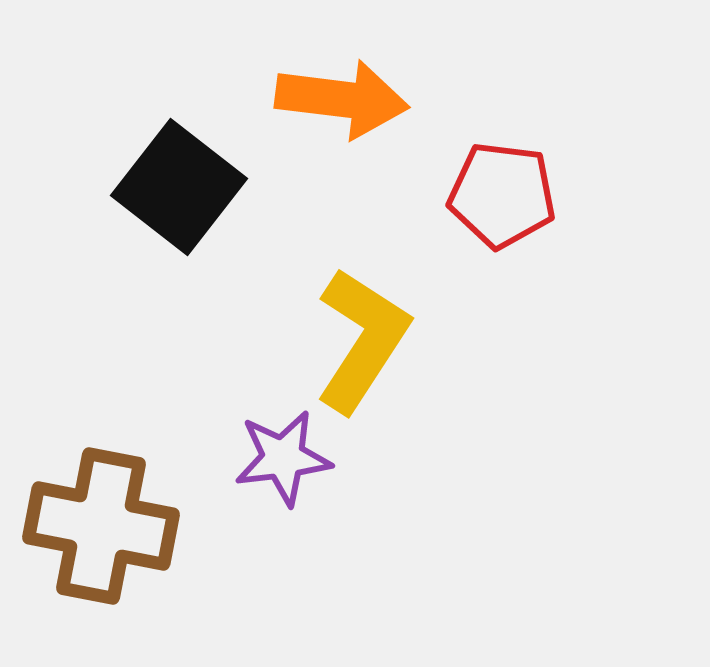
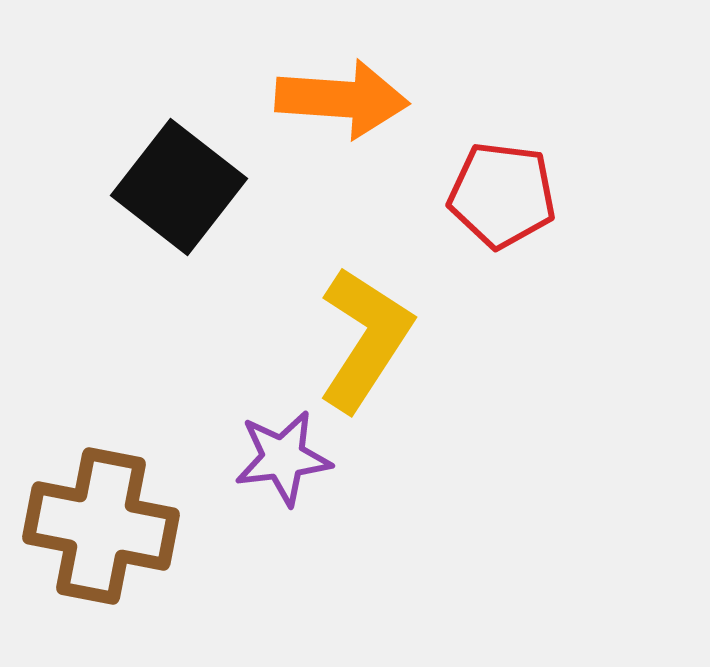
orange arrow: rotated 3 degrees counterclockwise
yellow L-shape: moved 3 px right, 1 px up
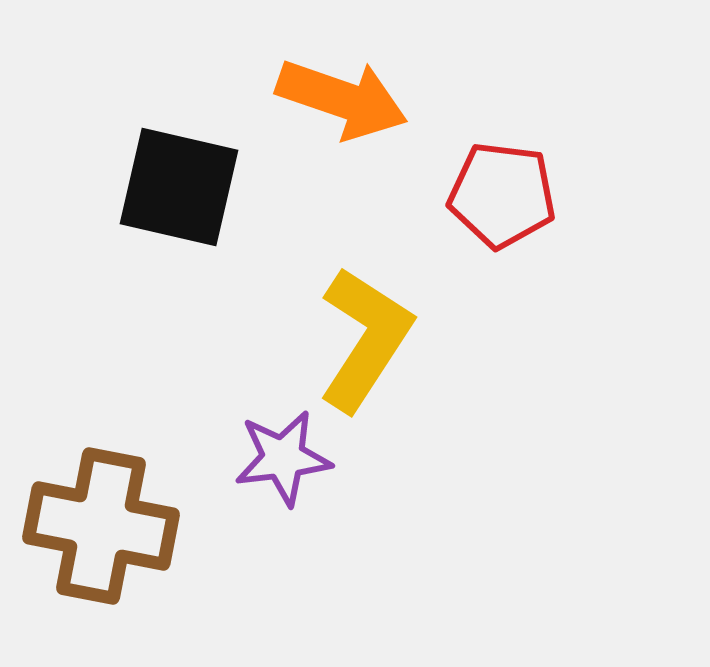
orange arrow: rotated 15 degrees clockwise
black square: rotated 25 degrees counterclockwise
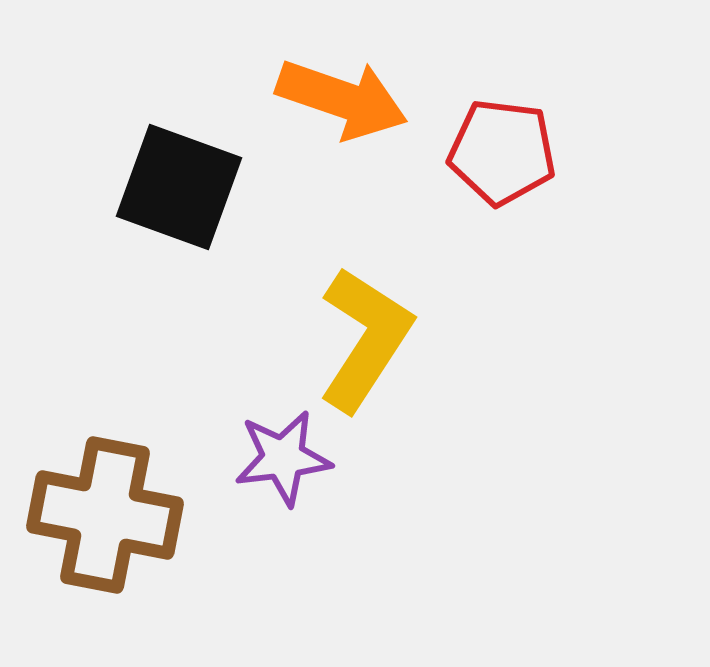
black square: rotated 7 degrees clockwise
red pentagon: moved 43 px up
brown cross: moved 4 px right, 11 px up
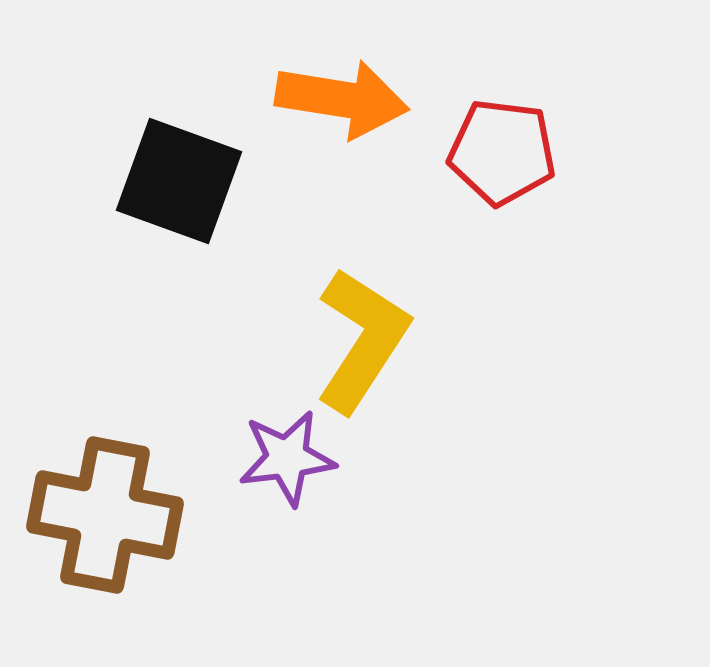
orange arrow: rotated 10 degrees counterclockwise
black square: moved 6 px up
yellow L-shape: moved 3 px left, 1 px down
purple star: moved 4 px right
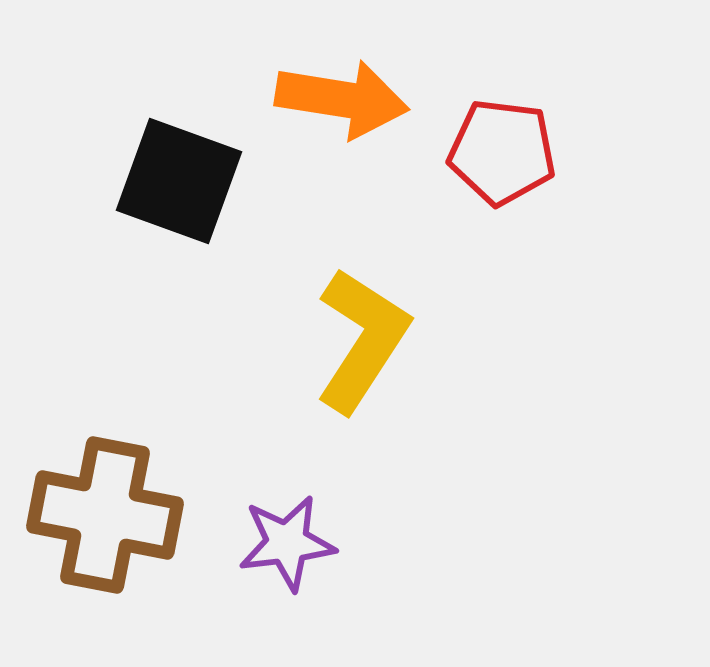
purple star: moved 85 px down
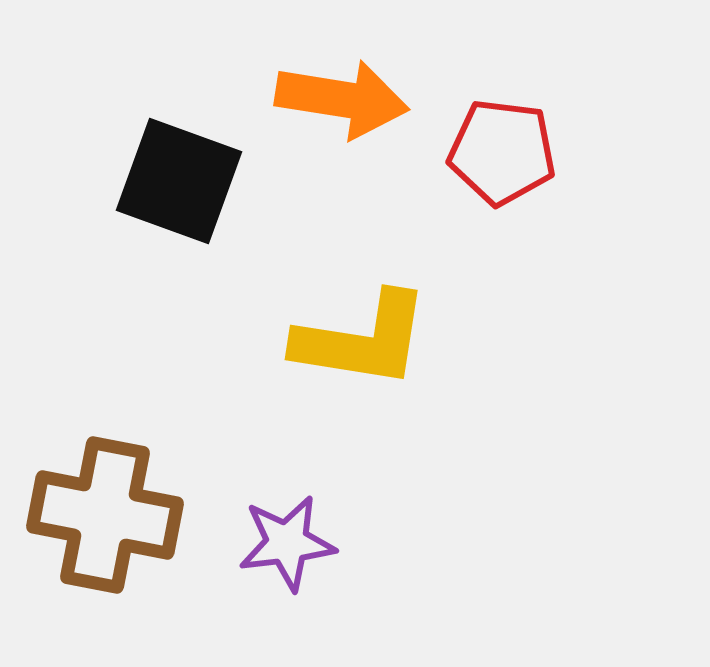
yellow L-shape: rotated 66 degrees clockwise
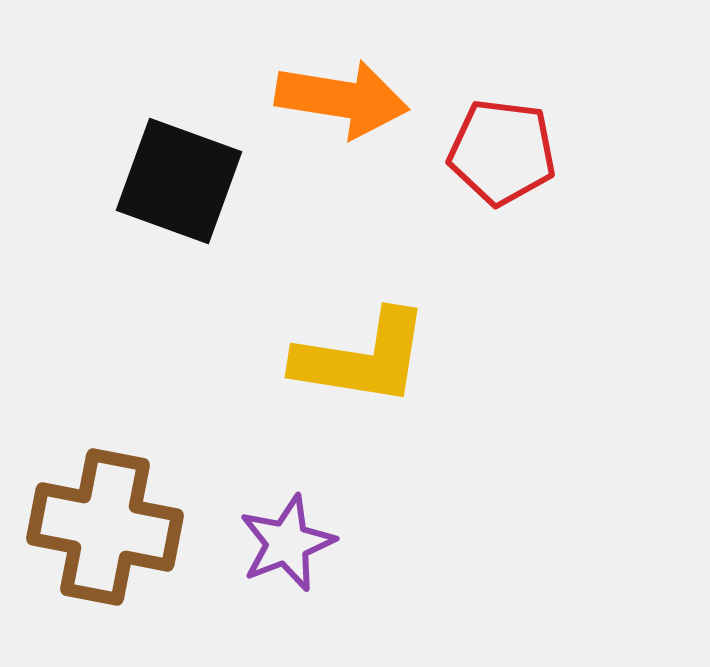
yellow L-shape: moved 18 px down
brown cross: moved 12 px down
purple star: rotated 14 degrees counterclockwise
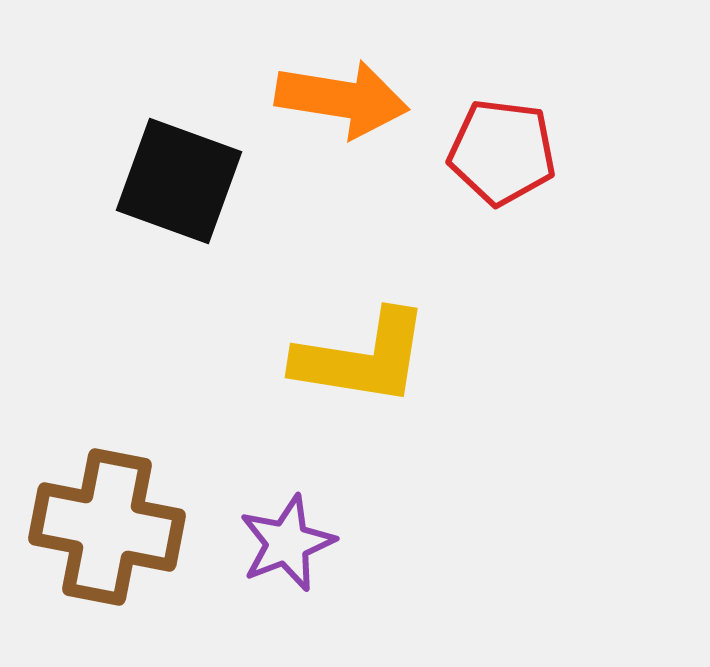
brown cross: moved 2 px right
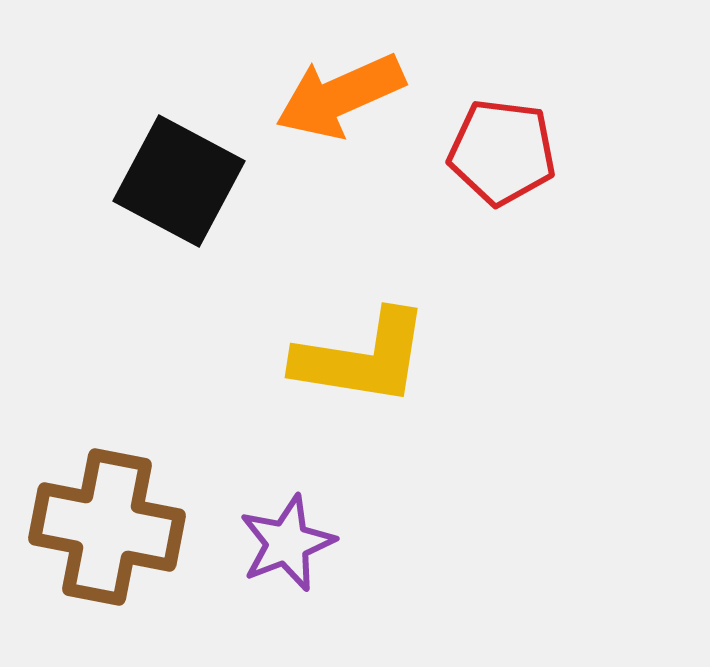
orange arrow: moved 2 px left, 3 px up; rotated 147 degrees clockwise
black square: rotated 8 degrees clockwise
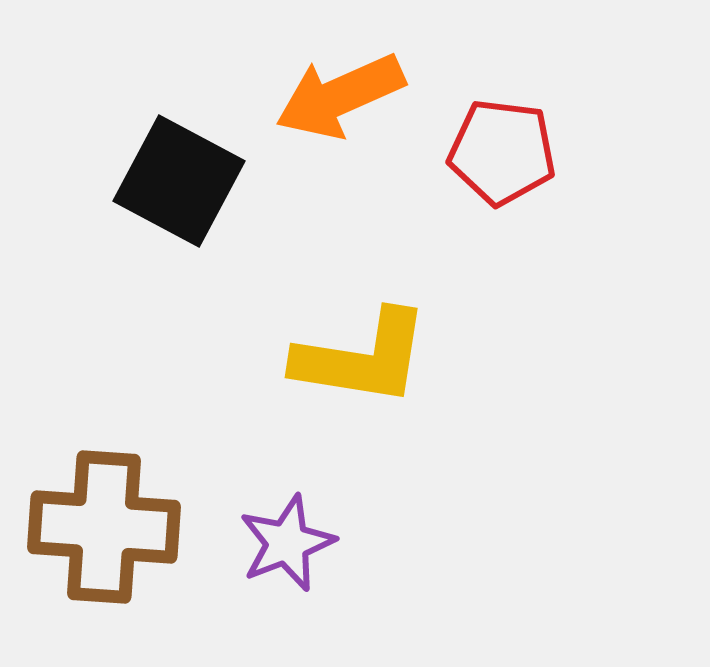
brown cross: moved 3 px left; rotated 7 degrees counterclockwise
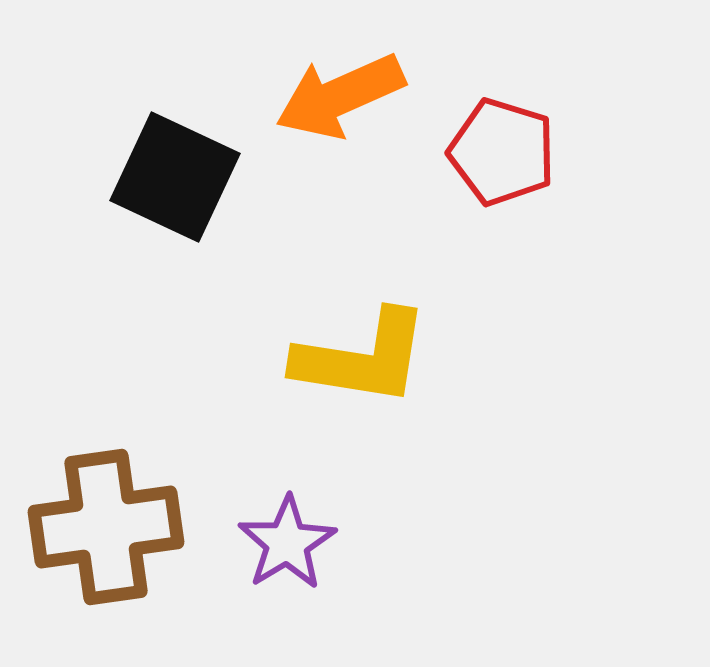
red pentagon: rotated 10 degrees clockwise
black square: moved 4 px left, 4 px up; rotated 3 degrees counterclockwise
brown cross: moved 2 px right; rotated 12 degrees counterclockwise
purple star: rotated 10 degrees counterclockwise
